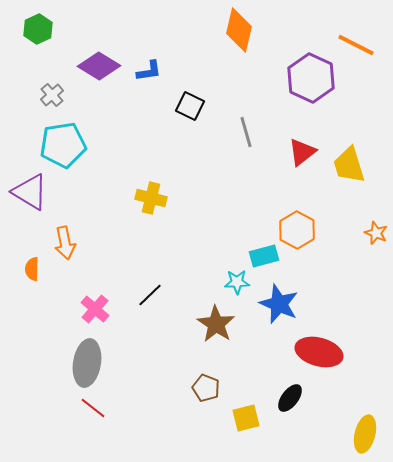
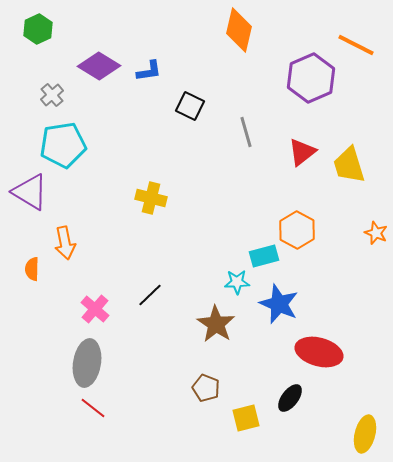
purple hexagon: rotated 12 degrees clockwise
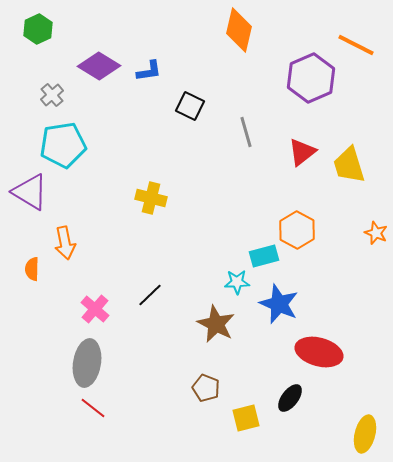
brown star: rotated 6 degrees counterclockwise
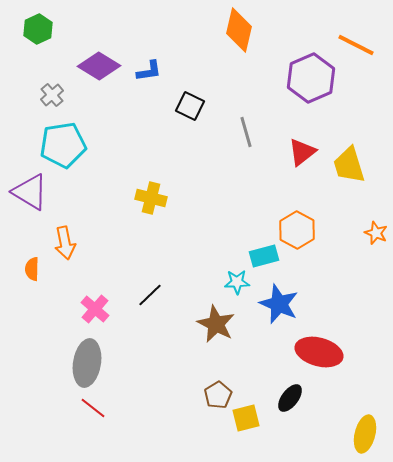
brown pentagon: moved 12 px right, 7 px down; rotated 20 degrees clockwise
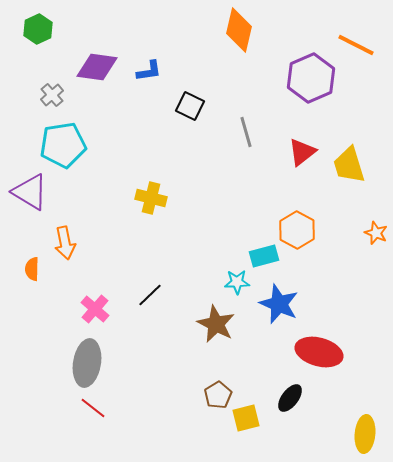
purple diamond: moved 2 px left, 1 px down; rotated 24 degrees counterclockwise
yellow ellipse: rotated 9 degrees counterclockwise
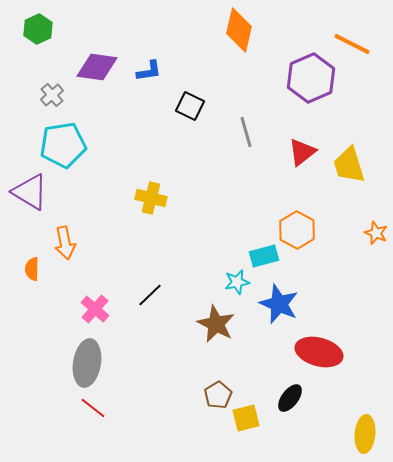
orange line: moved 4 px left, 1 px up
cyan star: rotated 10 degrees counterclockwise
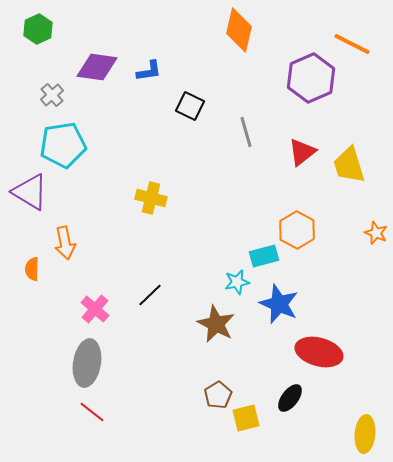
red line: moved 1 px left, 4 px down
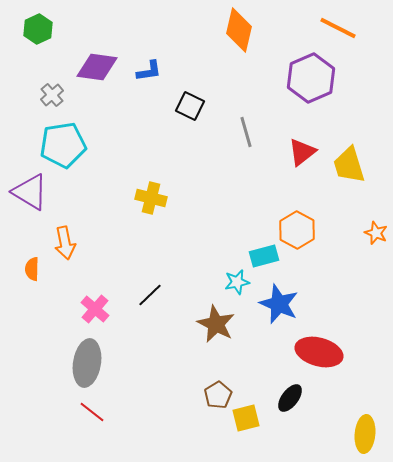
orange line: moved 14 px left, 16 px up
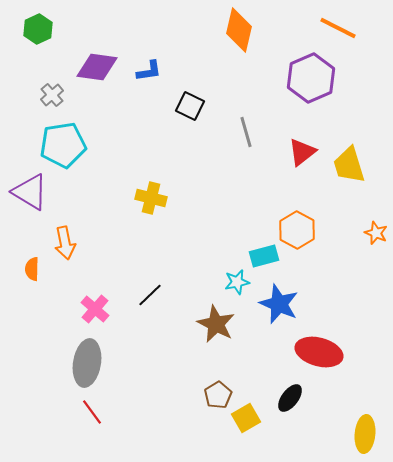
red line: rotated 16 degrees clockwise
yellow square: rotated 16 degrees counterclockwise
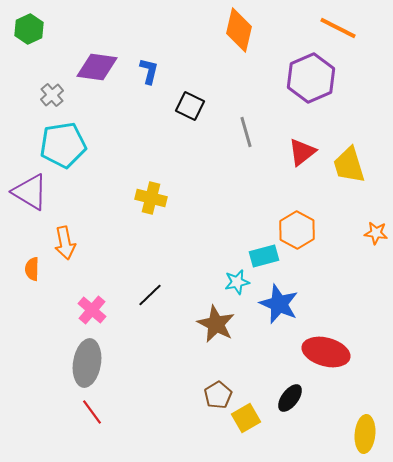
green hexagon: moved 9 px left
blue L-shape: rotated 68 degrees counterclockwise
orange star: rotated 15 degrees counterclockwise
pink cross: moved 3 px left, 1 px down
red ellipse: moved 7 px right
